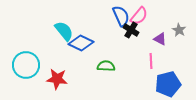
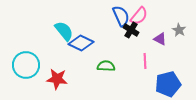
pink line: moved 6 px left
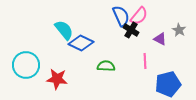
cyan semicircle: moved 1 px up
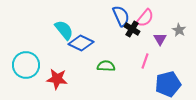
pink semicircle: moved 6 px right, 2 px down
black cross: moved 1 px right, 1 px up
purple triangle: rotated 32 degrees clockwise
pink line: rotated 21 degrees clockwise
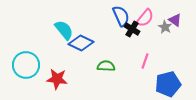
gray star: moved 14 px left, 3 px up
purple triangle: moved 15 px right, 19 px up; rotated 24 degrees counterclockwise
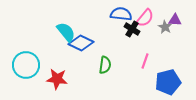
blue semicircle: moved 2 px up; rotated 60 degrees counterclockwise
purple triangle: rotated 32 degrees counterclockwise
cyan semicircle: moved 2 px right, 2 px down
green semicircle: moved 1 px left, 1 px up; rotated 96 degrees clockwise
blue pentagon: moved 2 px up
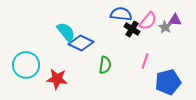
pink semicircle: moved 3 px right, 3 px down
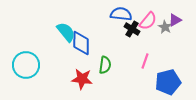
purple triangle: rotated 32 degrees counterclockwise
blue diamond: rotated 65 degrees clockwise
red star: moved 25 px right
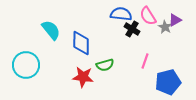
pink semicircle: moved 5 px up; rotated 108 degrees clockwise
cyan semicircle: moved 15 px left, 2 px up
green semicircle: rotated 66 degrees clockwise
red star: moved 1 px right, 2 px up
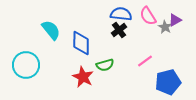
black cross: moved 13 px left, 1 px down; rotated 21 degrees clockwise
pink line: rotated 35 degrees clockwise
red star: rotated 20 degrees clockwise
